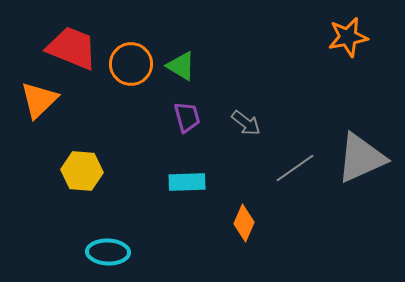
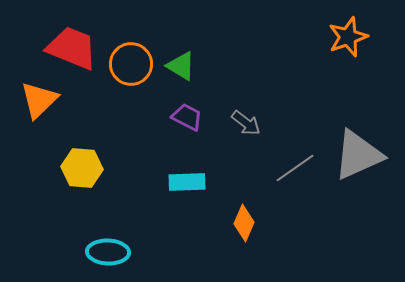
orange star: rotated 9 degrees counterclockwise
purple trapezoid: rotated 48 degrees counterclockwise
gray triangle: moved 3 px left, 3 px up
yellow hexagon: moved 3 px up
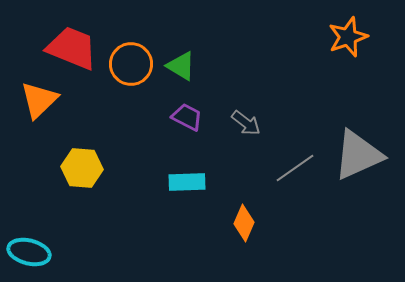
cyan ellipse: moved 79 px left; rotated 12 degrees clockwise
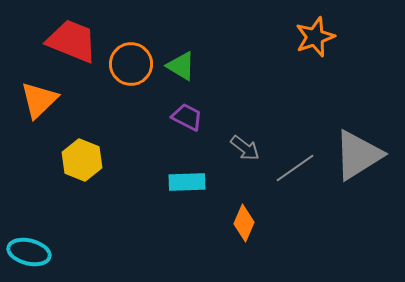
orange star: moved 33 px left
red trapezoid: moved 7 px up
gray arrow: moved 1 px left, 25 px down
gray triangle: rotated 8 degrees counterclockwise
yellow hexagon: moved 8 px up; rotated 18 degrees clockwise
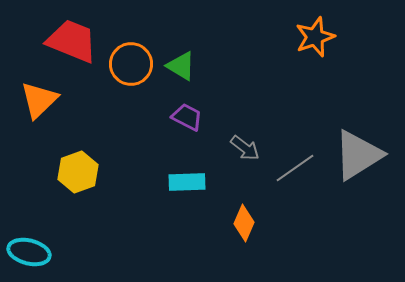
yellow hexagon: moved 4 px left, 12 px down; rotated 18 degrees clockwise
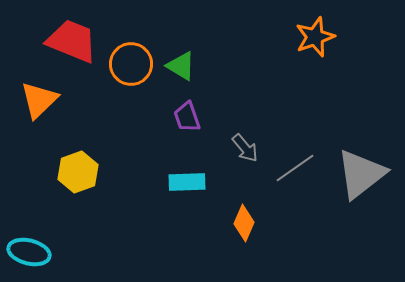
purple trapezoid: rotated 136 degrees counterclockwise
gray arrow: rotated 12 degrees clockwise
gray triangle: moved 3 px right, 19 px down; rotated 6 degrees counterclockwise
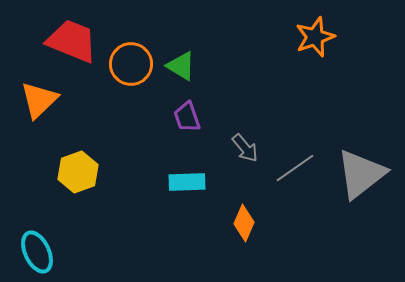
cyan ellipse: moved 8 px right; rotated 51 degrees clockwise
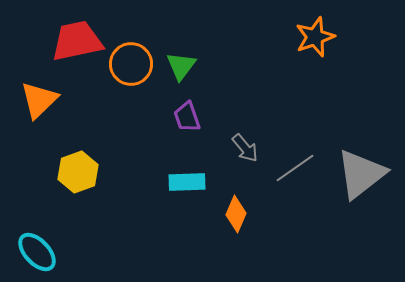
red trapezoid: moved 5 px right; rotated 34 degrees counterclockwise
green triangle: rotated 36 degrees clockwise
orange diamond: moved 8 px left, 9 px up
cyan ellipse: rotated 18 degrees counterclockwise
